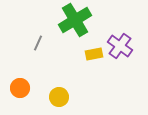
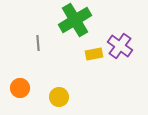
gray line: rotated 28 degrees counterclockwise
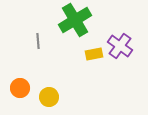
gray line: moved 2 px up
yellow circle: moved 10 px left
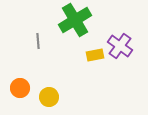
yellow rectangle: moved 1 px right, 1 px down
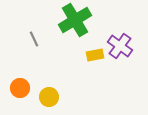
gray line: moved 4 px left, 2 px up; rotated 21 degrees counterclockwise
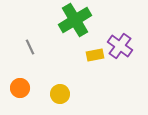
gray line: moved 4 px left, 8 px down
yellow circle: moved 11 px right, 3 px up
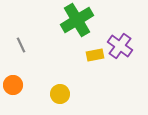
green cross: moved 2 px right
gray line: moved 9 px left, 2 px up
orange circle: moved 7 px left, 3 px up
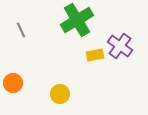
gray line: moved 15 px up
orange circle: moved 2 px up
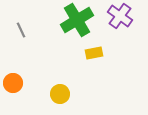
purple cross: moved 30 px up
yellow rectangle: moved 1 px left, 2 px up
